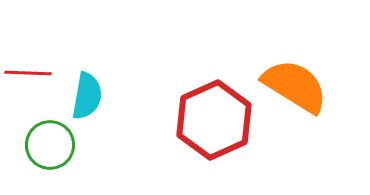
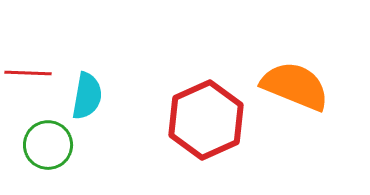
orange semicircle: rotated 10 degrees counterclockwise
red hexagon: moved 8 px left
green circle: moved 2 px left
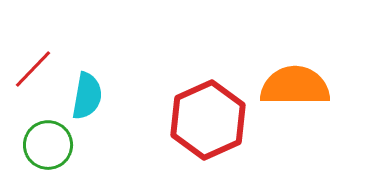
red line: moved 5 px right, 4 px up; rotated 48 degrees counterclockwise
orange semicircle: rotated 22 degrees counterclockwise
red hexagon: moved 2 px right
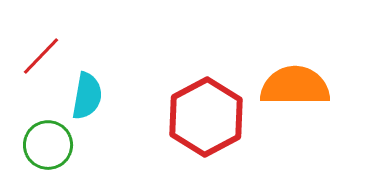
red line: moved 8 px right, 13 px up
red hexagon: moved 2 px left, 3 px up; rotated 4 degrees counterclockwise
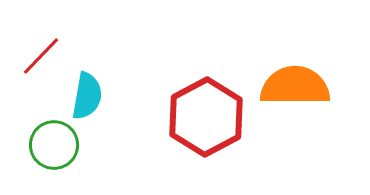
green circle: moved 6 px right
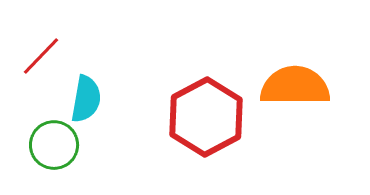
cyan semicircle: moved 1 px left, 3 px down
